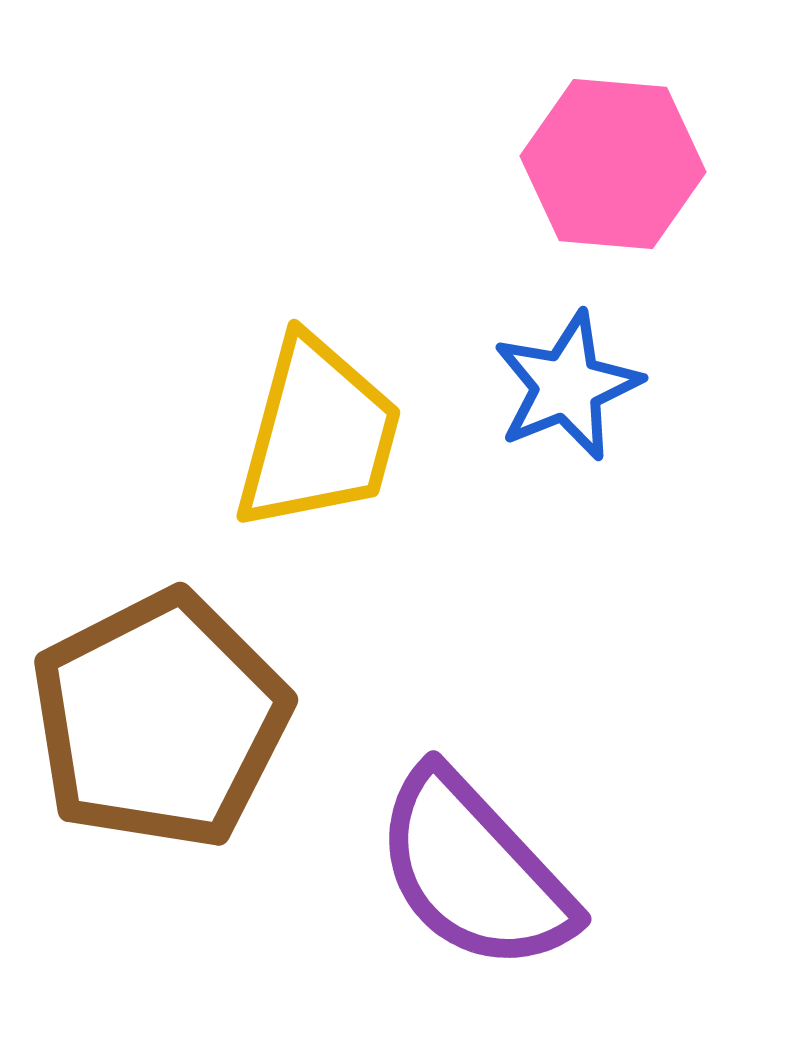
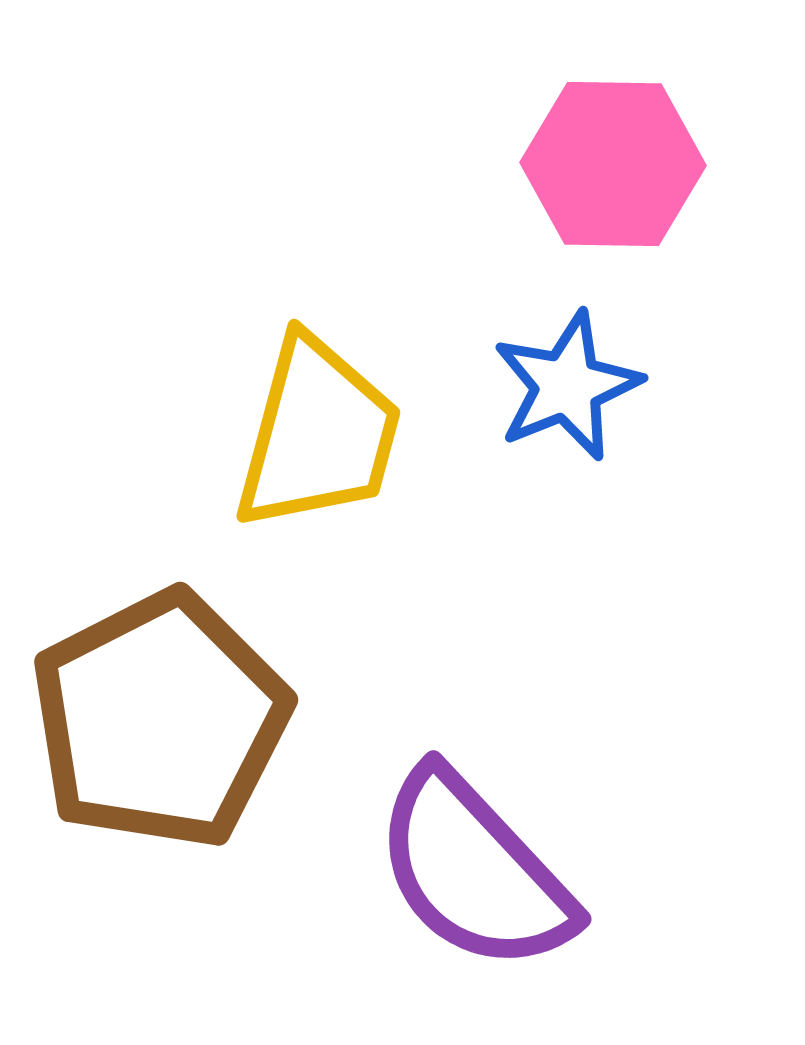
pink hexagon: rotated 4 degrees counterclockwise
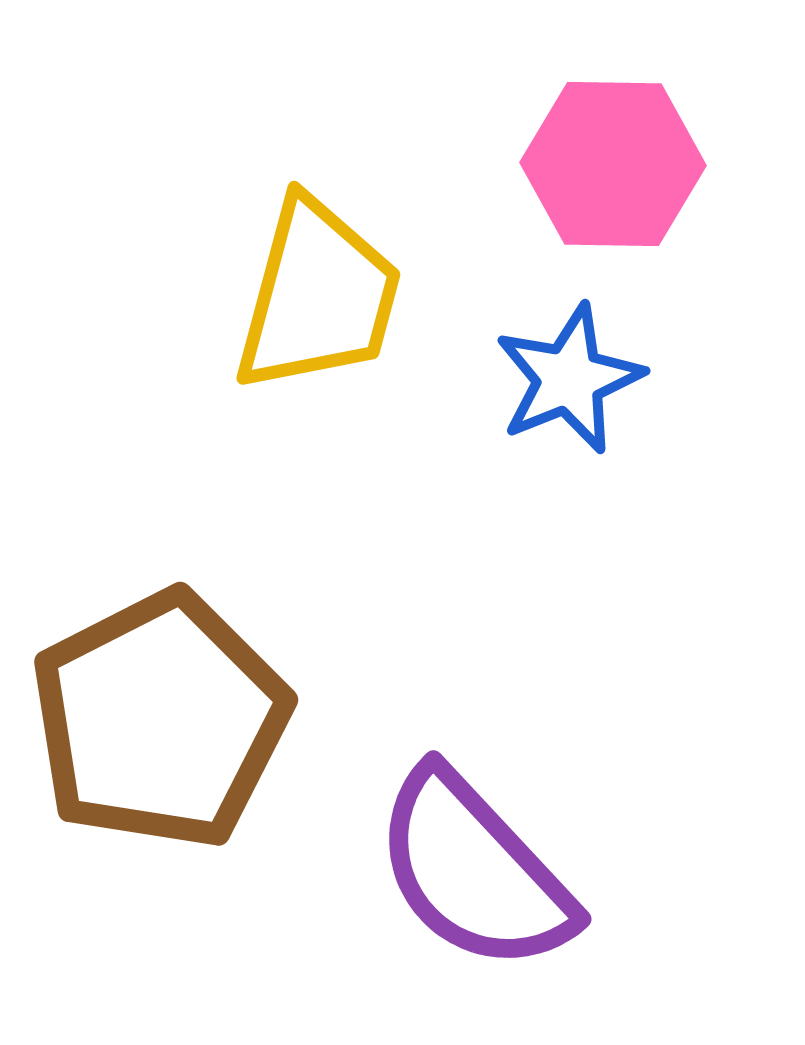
blue star: moved 2 px right, 7 px up
yellow trapezoid: moved 138 px up
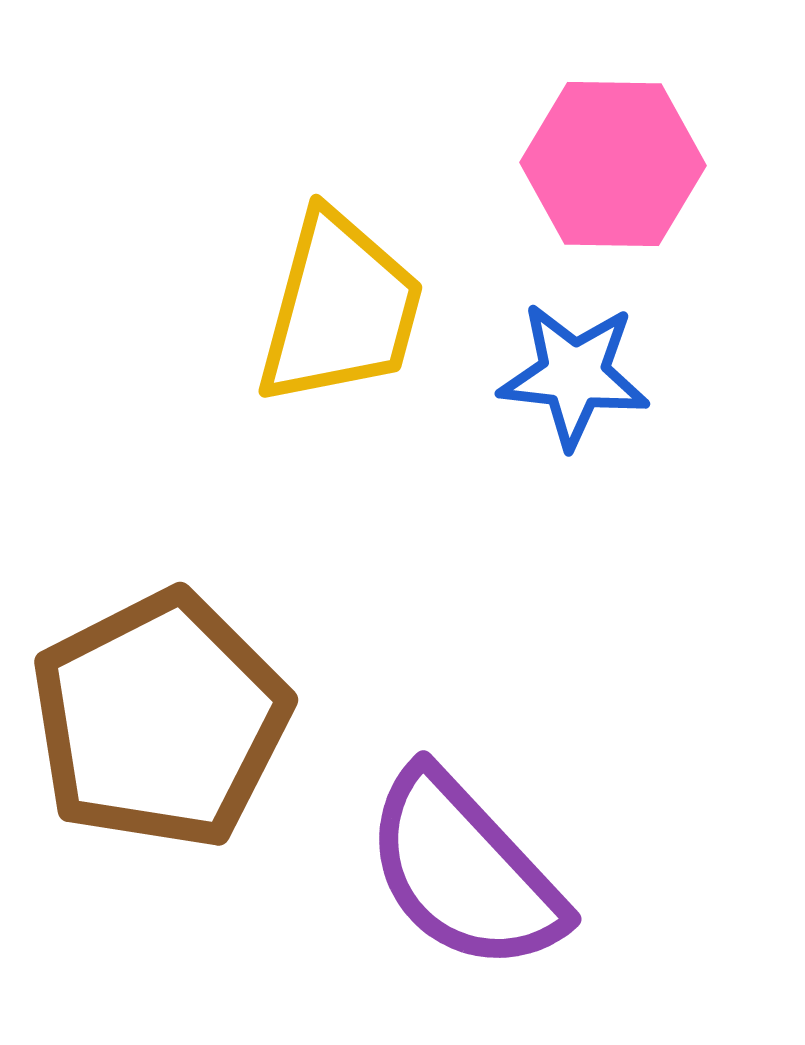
yellow trapezoid: moved 22 px right, 13 px down
blue star: moved 5 px right, 4 px up; rotated 28 degrees clockwise
purple semicircle: moved 10 px left
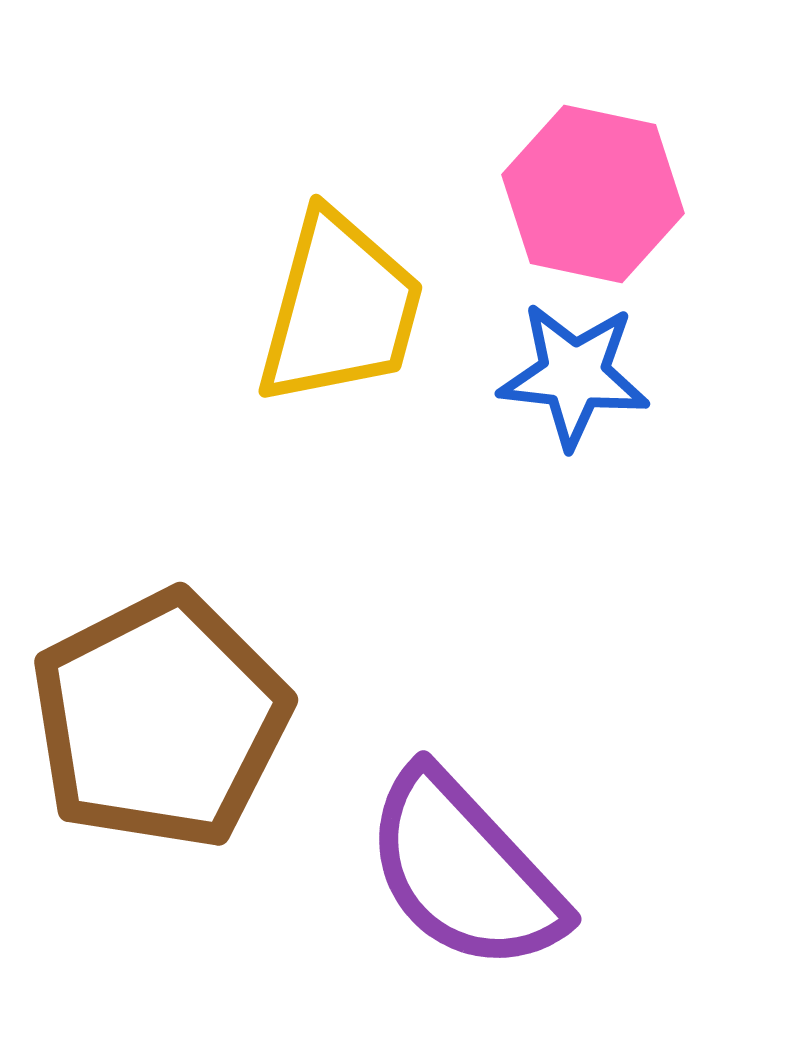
pink hexagon: moved 20 px left, 30 px down; rotated 11 degrees clockwise
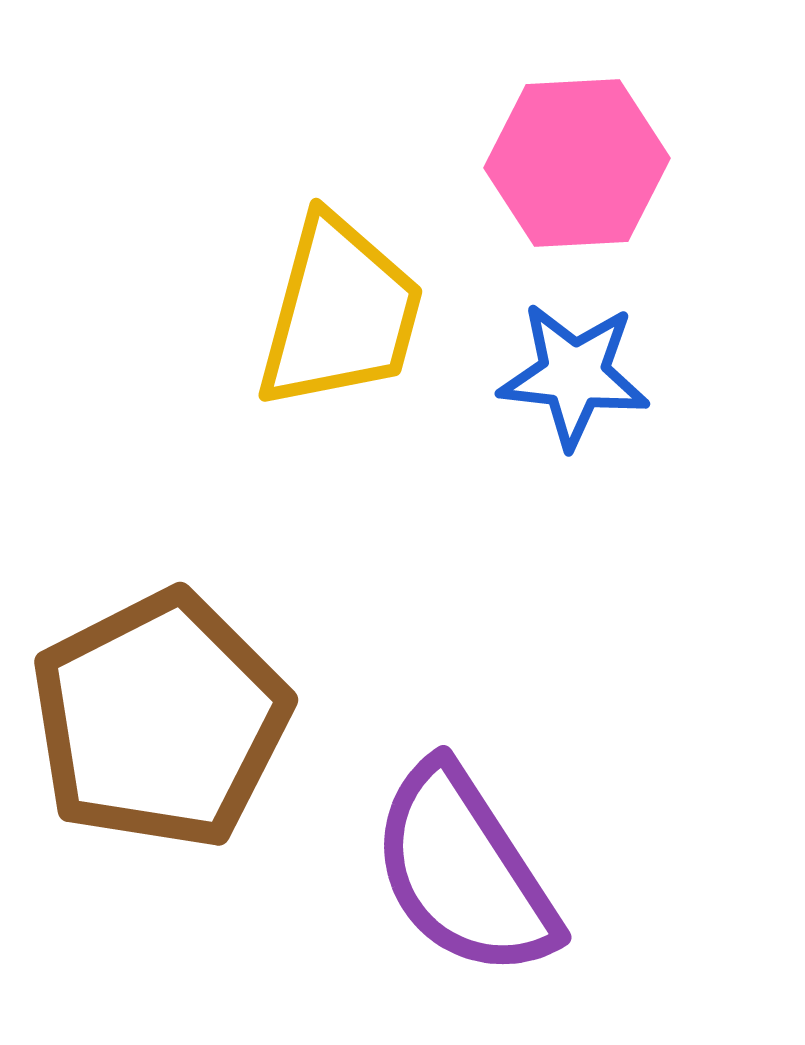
pink hexagon: moved 16 px left, 31 px up; rotated 15 degrees counterclockwise
yellow trapezoid: moved 4 px down
purple semicircle: rotated 10 degrees clockwise
